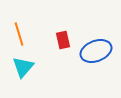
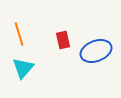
cyan triangle: moved 1 px down
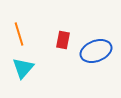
red rectangle: rotated 24 degrees clockwise
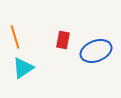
orange line: moved 4 px left, 3 px down
cyan triangle: rotated 15 degrees clockwise
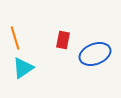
orange line: moved 1 px down
blue ellipse: moved 1 px left, 3 px down
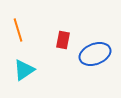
orange line: moved 3 px right, 8 px up
cyan triangle: moved 1 px right, 2 px down
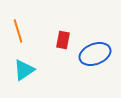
orange line: moved 1 px down
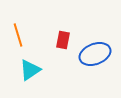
orange line: moved 4 px down
cyan triangle: moved 6 px right
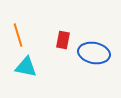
blue ellipse: moved 1 px left, 1 px up; rotated 32 degrees clockwise
cyan triangle: moved 4 px left, 3 px up; rotated 45 degrees clockwise
